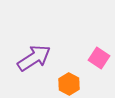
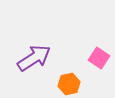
orange hexagon: rotated 20 degrees clockwise
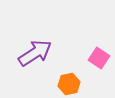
purple arrow: moved 1 px right, 5 px up
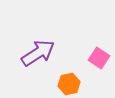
purple arrow: moved 3 px right
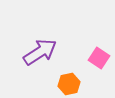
purple arrow: moved 2 px right, 1 px up
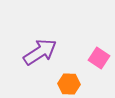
orange hexagon: rotated 15 degrees clockwise
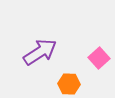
pink square: rotated 15 degrees clockwise
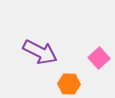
purple arrow: rotated 60 degrees clockwise
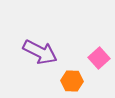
orange hexagon: moved 3 px right, 3 px up
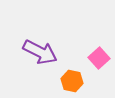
orange hexagon: rotated 10 degrees clockwise
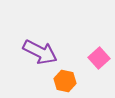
orange hexagon: moved 7 px left
